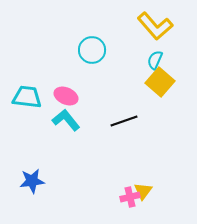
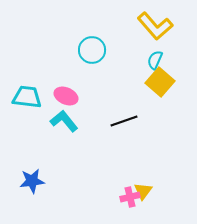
cyan L-shape: moved 2 px left, 1 px down
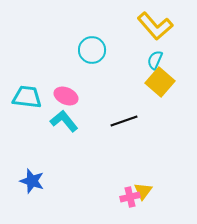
blue star: rotated 25 degrees clockwise
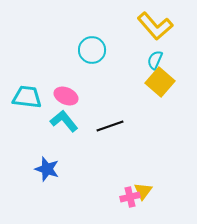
black line: moved 14 px left, 5 px down
blue star: moved 15 px right, 12 px up
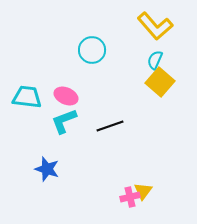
cyan L-shape: rotated 72 degrees counterclockwise
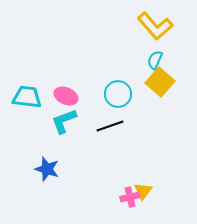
cyan circle: moved 26 px right, 44 px down
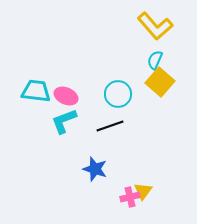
cyan trapezoid: moved 9 px right, 6 px up
blue star: moved 48 px right
